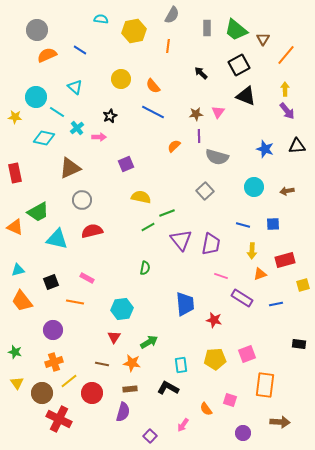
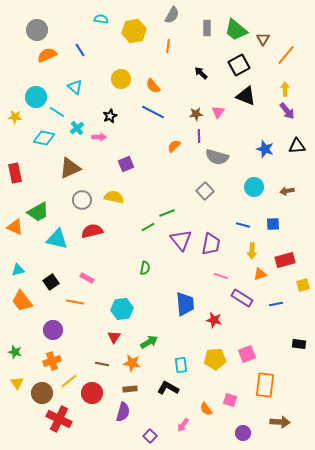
blue line at (80, 50): rotated 24 degrees clockwise
yellow semicircle at (141, 197): moved 27 px left
black square at (51, 282): rotated 14 degrees counterclockwise
orange cross at (54, 362): moved 2 px left, 1 px up
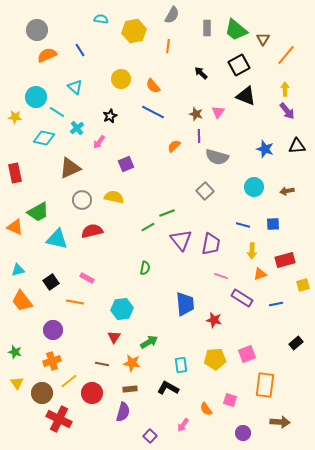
brown star at (196, 114): rotated 24 degrees clockwise
pink arrow at (99, 137): moved 5 px down; rotated 128 degrees clockwise
black rectangle at (299, 344): moved 3 px left, 1 px up; rotated 48 degrees counterclockwise
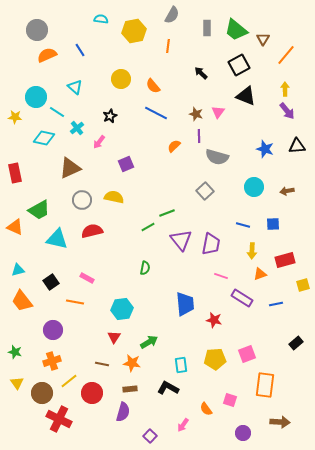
blue line at (153, 112): moved 3 px right, 1 px down
green trapezoid at (38, 212): moved 1 px right, 2 px up
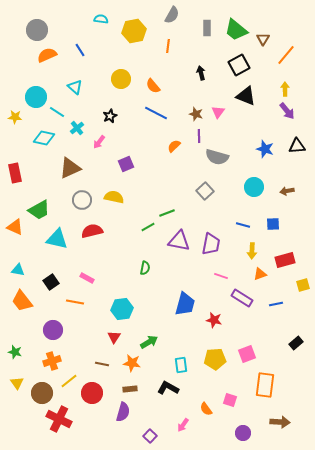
black arrow at (201, 73): rotated 32 degrees clockwise
purple triangle at (181, 240): moved 2 px left, 1 px down; rotated 40 degrees counterclockwise
cyan triangle at (18, 270): rotated 24 degrees clockwise
blue trapezoid at (185, 304): rotated 20 degrees clockwise
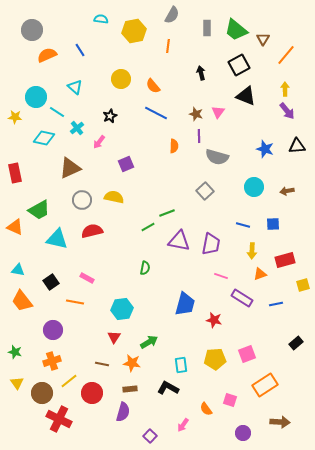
gray circle at (37, 30): moved 5 px left
orange semicircle at (174, 146): rotated 136 degrees clockwise
orange rectangle at (265, 385): rotated 50 degrees clockwise
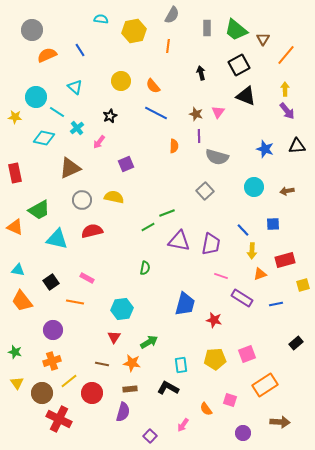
yellow circle at (121, 79): moved 2 px down
blue line at (243, 225): moved 5 px down; rotated 32 degrees clockwise
